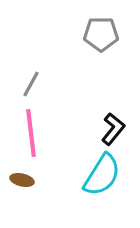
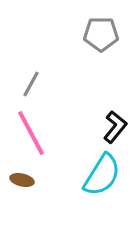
black L-shape: moved 2 px right, 2 px up
pink line: rotated 21 degrees counterclockwise
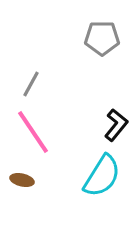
gray pentagon: moved 1 px right, 4 px down
black L-shape: moved 1 px right, 2 px up
pink line: moved 2 px right, 1 px up; rotated 6 degrees counterclockwise
cyan semicircle: moved 1 px down
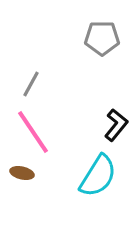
cyan semicircle: moved 4 px left
brown ellipse: moved 7 px up
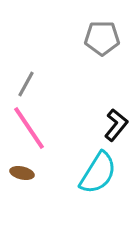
gray line: moved 5 px left
pink line: moved 4 px left, 4 px up
cyan semicircle: moved 3 px up
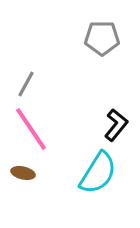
pink line: moved 2 px right, 1 px down
brown ellipse: moved 1 px right
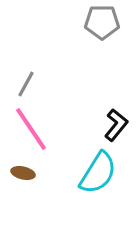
gray pentagon: moved 16 px up
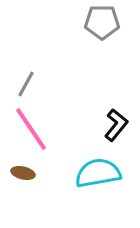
cyan semicircle: rotated 132 degrees counterclockwise
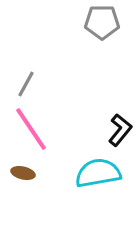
black L-shape: moved 4 px right, 5 px down
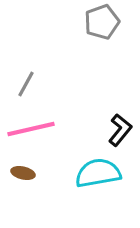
gray pentagon: rotated 20 degrees counterclockwise
pink line: rotated 69 degrees counterclockwise
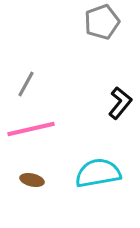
black L-shape: moved 27 px up
brown ellipse: moved 9 px right, 7 px down
